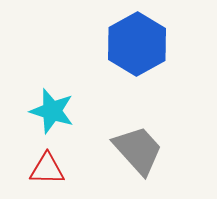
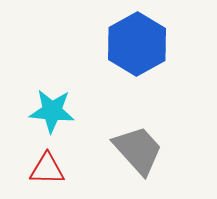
cyan star: rotated 12 degrees counterclockwise
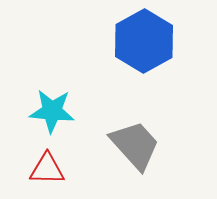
blue hexagon: moved 7 px right, 3 px up
gray trapezoid: moved 3 px left, 5 px up
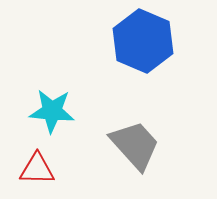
blue hexagon: moved 1 px left; rotated 8 degrees counterclockwise
red triangle: moved 10 px left
